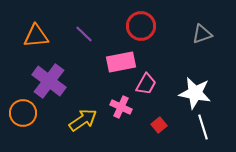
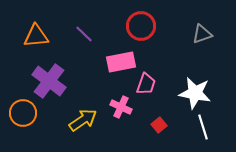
pink trapezoid: rotated 10 degrees counterclockwise
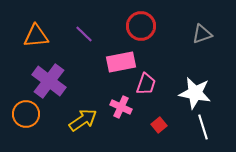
orange circle: moved 3 px right, 1 px down
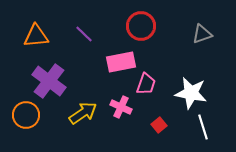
white star: moved 4 px left
orange circle: moved 1 px down
yellow arrow: moved 7 px up
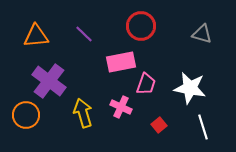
gray triangle: rotated 35 degrees clockwise
white star: moved 1 px left, 5 px up
yellow arrow: rotated 72 degrees counterclockwise
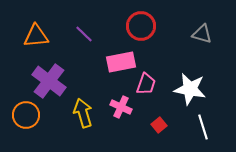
white star: moved 1 px down
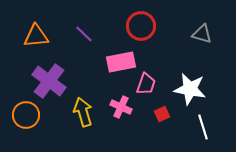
yellow arrow: moved 1 px up
red square: moved 3 px right, 11 px up; rotated 14 degrees clockwise
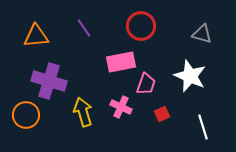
purple line: moved 6 px up; rotated 12 degrees clockwise
purple cross: rotated 20 degrees counterclockwise
white star: moved 13 px up; rotated 12 degrees clockwise
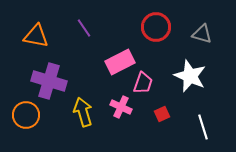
red circle: moved 15 px right, 1 px down
orange triangle: rotated 16 degrees clockwise
pink rectangle: moved 1 px left; rotated 16 degrees counterclockwise
pink trapezoid: moved 3 px left, 1 px up
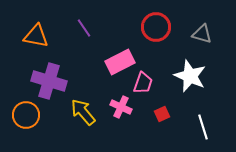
yellow arrow: rotated 24 degrees counterclockwise
